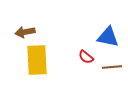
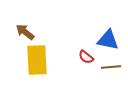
brown arrow: rotated 48 degrees clockwise
blue triangle: moved 3 px down
brown line: moved 1 px left
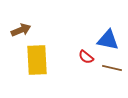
brown arrow: moved 4 px left, 2 px up; rotated 120 degrees clockwise
brown line: moved 1 px right, 1 px down; rotated 18 degrees clockwise
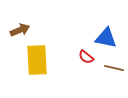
brown arrow: moved 1 px left
blue triangle: moved 2 px left, 2 px up
brown line: moved 2 px right
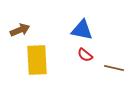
blue triangle: moved 24 px left, 8 px up
red semicircle: moved 1 px left, 2 px up
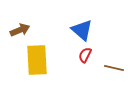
blue triangle: rotated 30 degrees clockwise
red semicircle: rotated 77 degrees clockwise
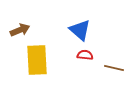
blue triangle: moved 2 px left
red semicircle: rotated 70 degrees clockwise
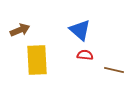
brown line: moved 2 px down
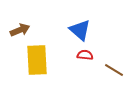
brown line: rotated 18 degrees clockwise
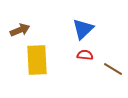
blue triangle: moved 3 px right, 1 px up; rotated 35 degrees clockwise
brown line: moved 1 px left, 1 px up
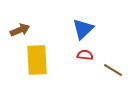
brown line: moved 1 px down
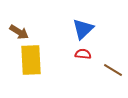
brown arrow: moved 1 px left, 2 px down; rotated 54 degrees clockwise
red semicircle: moved 2 px left, 1 px up
yellow rectangle: moved 6 px left
